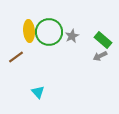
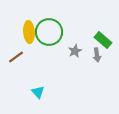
yellow ellipse: moved 1 px down
gray star: moved 3 px right, 15 px down
gray arrow: moved 3 px left, 1 px up; rotated 72 degrees counterclockwise
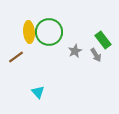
green rectangle: rotated 12 degrees clockwise
gray arrow: moved 1 px left; rotated 24 degrees counterclockwise
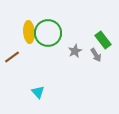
green circle: moved 1 px left, 1 px down
brown line: moved 4 px left
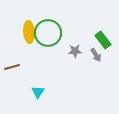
gray star: rotated 24 degrees clockwise
brown line: moved 10 px down; rotated 21 degrees clockwise
cyan triangle: rotated 16 degrees clockwise
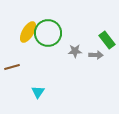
yellow ellipse: moved 1 px left; rotated 35 degrees clockwise
green rectangle: moved 4 px right
gray arrow: rotated 56 degrees counterclockwise
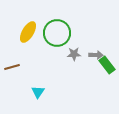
green circle: moved 9 px right
green rectangle: moved 25 px down
gray star: moved 1 px left, 3 px down
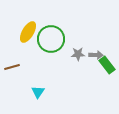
green circle: moved 6 px left, 6 px down
gray star: moved 4 px right
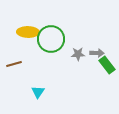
yellow ellipse: rotated 60 degrees clockwise
gray arrow: moved 1 px right, 2 px up
brown line: moved 2 px right, 3 px up
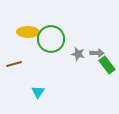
gray star: rotated 16 degrees clockwise
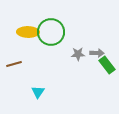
green circle: moved 7 px up
gray star: rotated 16 degrees counterclockwise
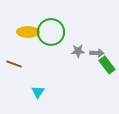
gray star: moved 3 px up
brown line: rotated 35 degrees clockwise
